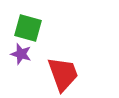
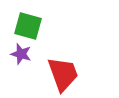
green square: moved 2 px up
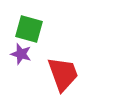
green square: moved 1 px right, 3 px down
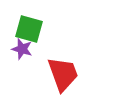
purple star: moved 1 px right, 5 px up
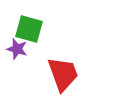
purple star: moved 5 px left
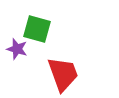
green square: moved 8 px right
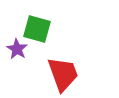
purple star: rotated 15 degrees clockwise
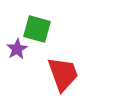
purple star: rotated 10 degrees clockwise
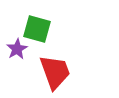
red trapezoid: moved 8 px left, 2 px up
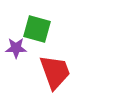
purple star: moved 1 px left, 1 px up; rotated 30 degrees clockwise
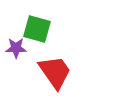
red trapezoid: rotated 15 degrees counterclockwise
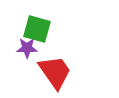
purple star: moved 11 px right
